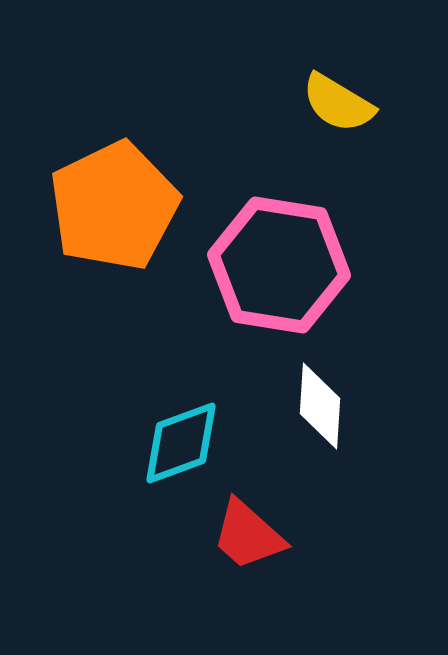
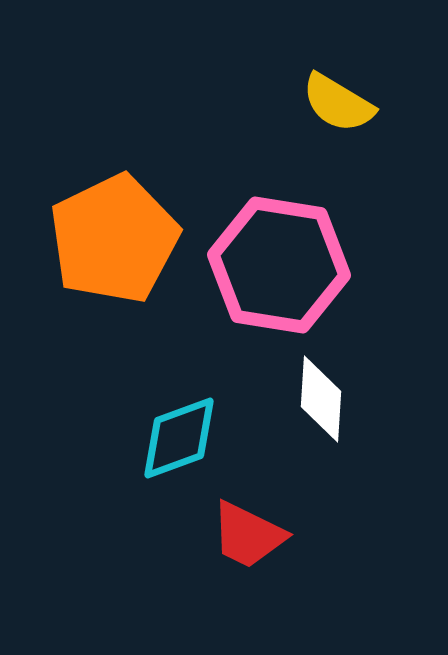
orange pentagon: moved 33 px down
white diamond: moved 1 px right, 7 px up
cyan diamond: moved 2 px left, 5 px up
red trapezoid: rotated 16 degrees counterclockwise
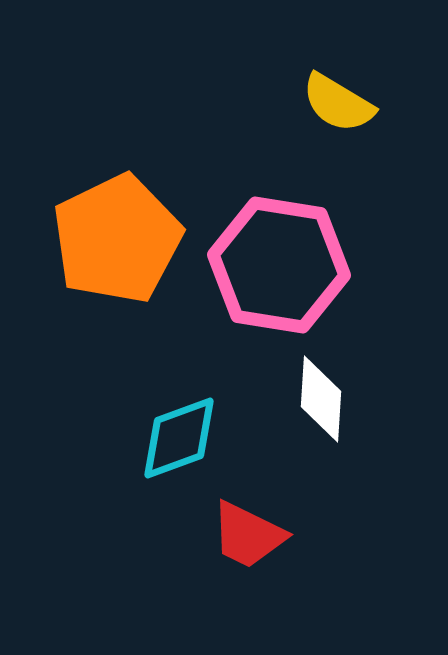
orange pentagon: moved 3 px right
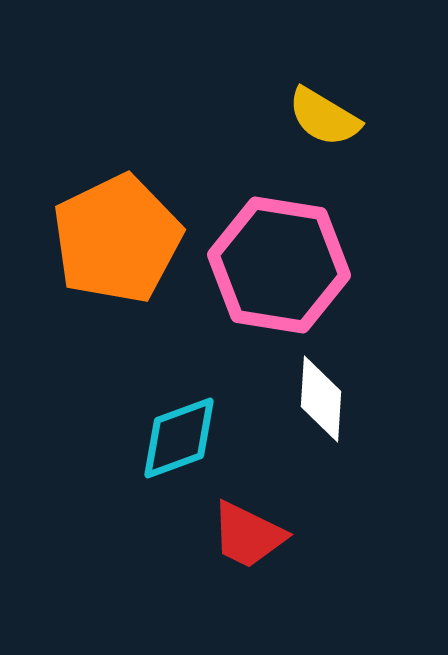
yellow semicircle: moved 14 px left, 14 px down
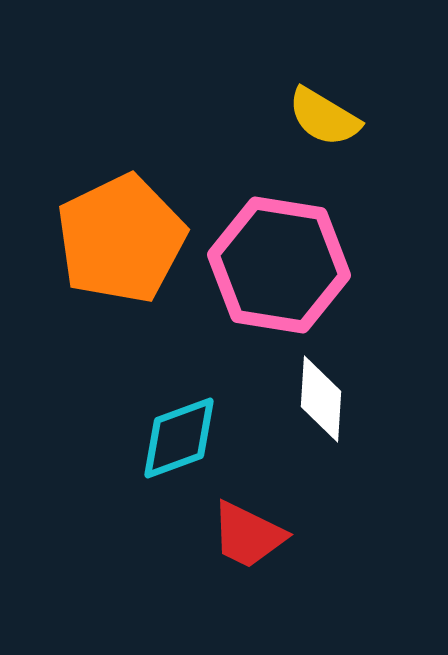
orange pentagon: moved 4 px right
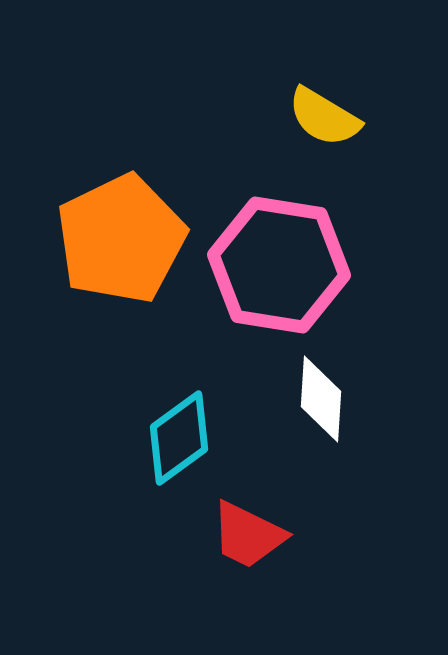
cyan diamond: rotated 16 degrees counterclockwise
